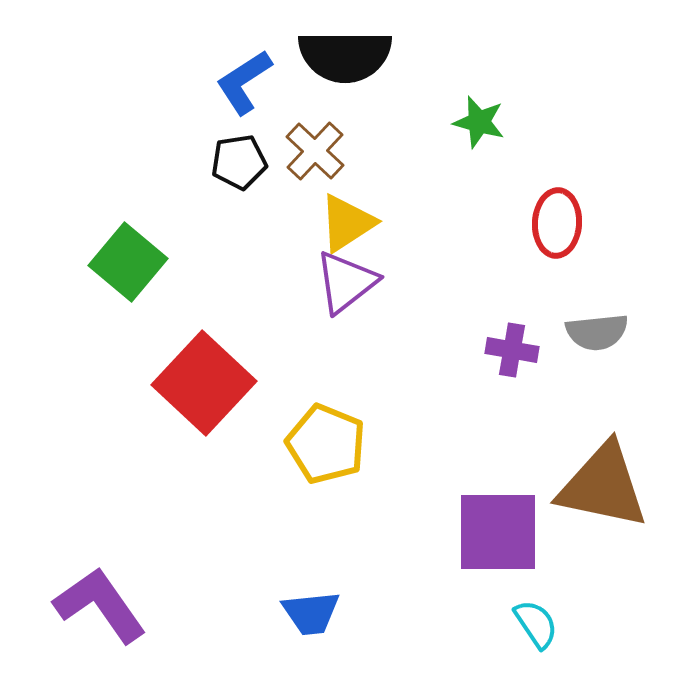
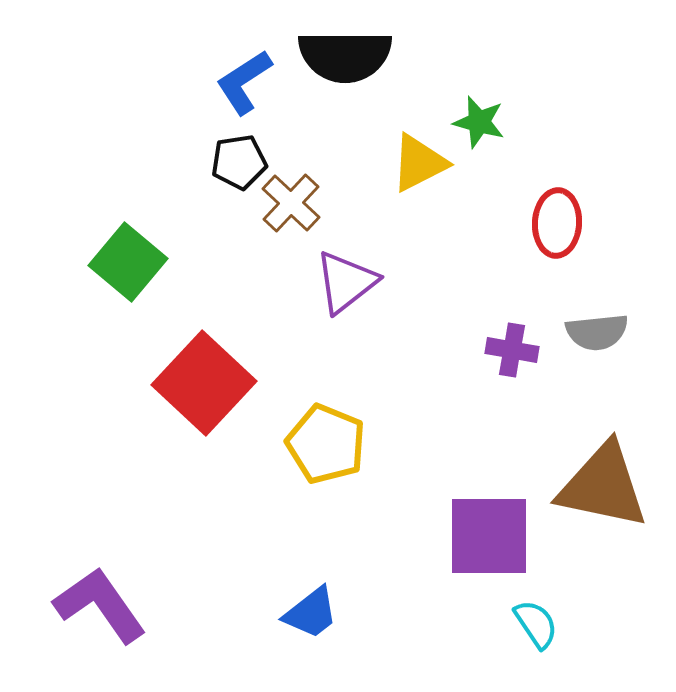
brown cross: moved 24 px left, 52 px down
yellow triangle: moved 72 px right, 60 px up; rotated 6 degrees clockwise
purple square: moved 9 px left, 4 px down
blue trapezoid: rotated 32 degrees counterclockwise
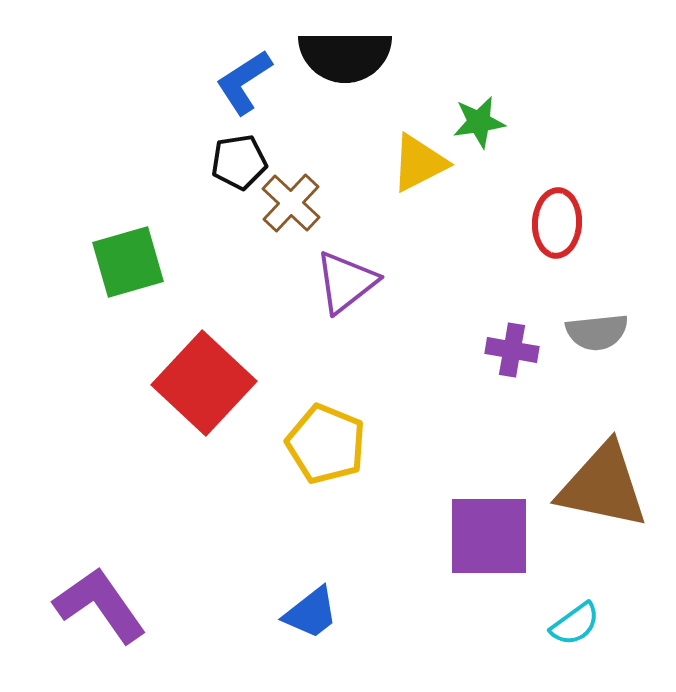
green star: rotated 24 degrees counterclockwise
green square: rotated 34 degrees clockwise
cyan semicircle: moved 39 px right; rotated 88 degrees clockwise
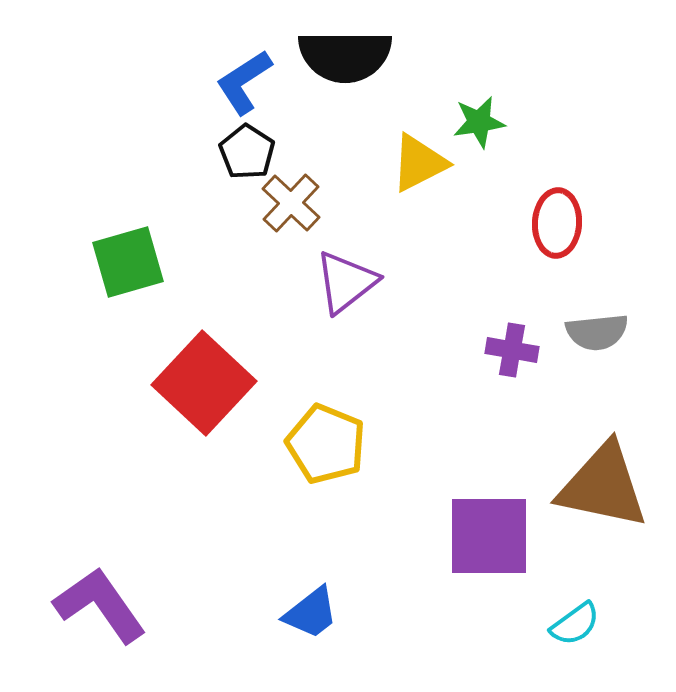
black pentagon: moved 8 px right, 10 px up; rotated 30 degrees counterclockwise
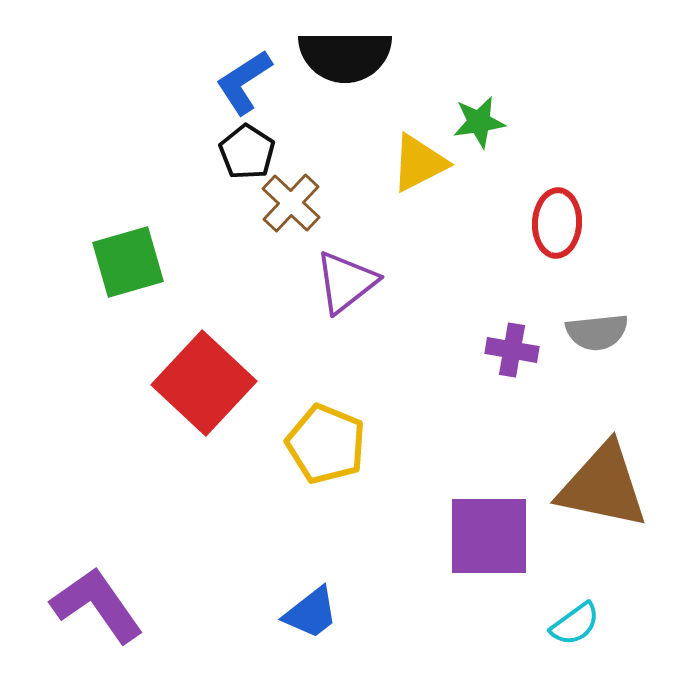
purple L-shape: moved 3 px left
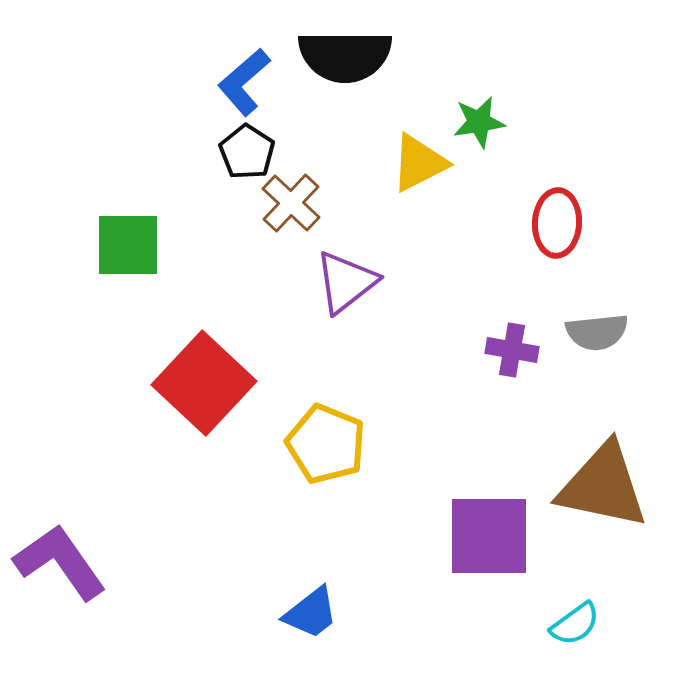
blue L-shape: rotated 8 degrees counterclockwise
green square: moved 17 px up; rotated 16 degrees clockwise
purple L-shape: moved 37 px left, 43 px up
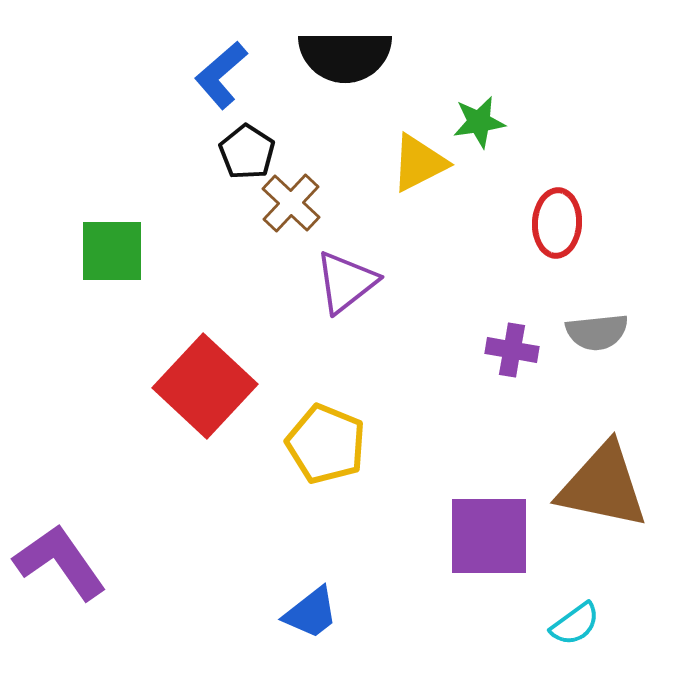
blue L-shape: moved 23 px left, 7 px up
green square: moved 16 px left, 6 px down
red square: moved 1 px right, 3 px down
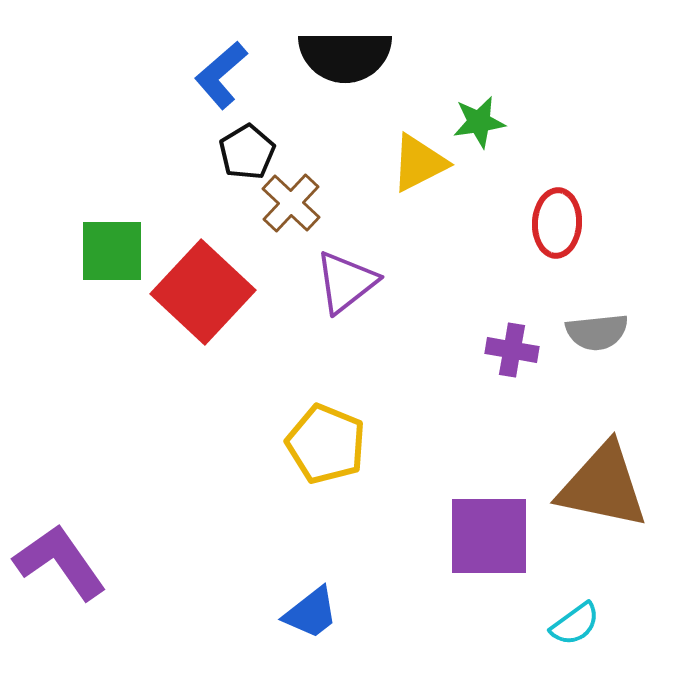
black pentagon: rotated 8 degrees clockwise
red square: moved 2 px left, 94 px up
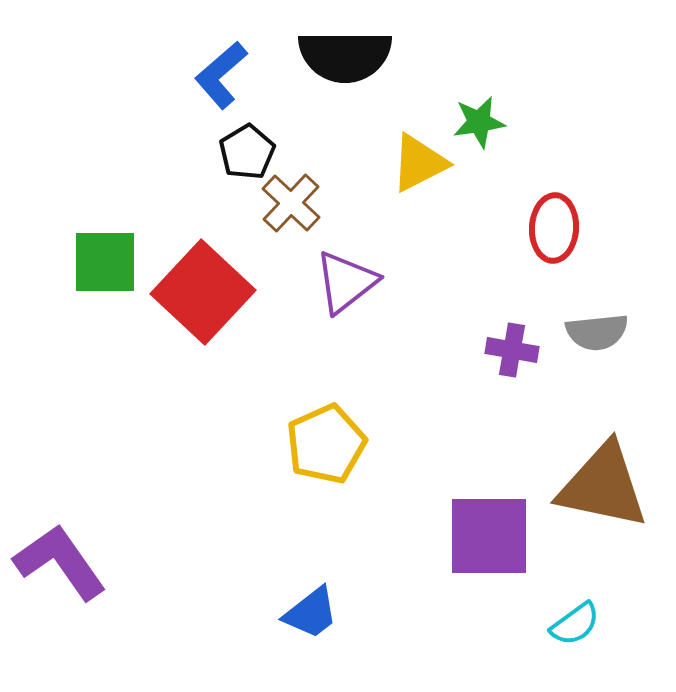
red ellipse: moved 3 px left, 5 px down
green square: moved 7 px left, 11 px down
yellow pentagon: rotated 26 degrees clockwise
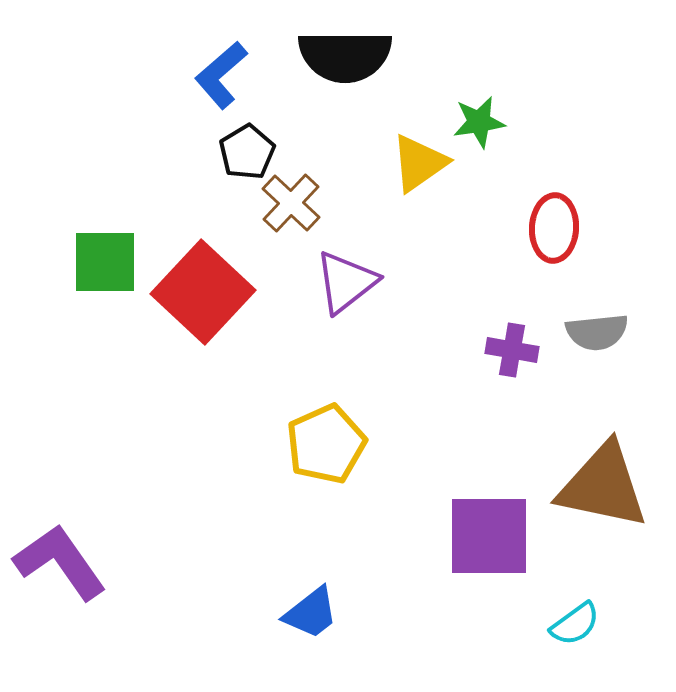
yellow triangle: rotated 8 degrees counterclockwise
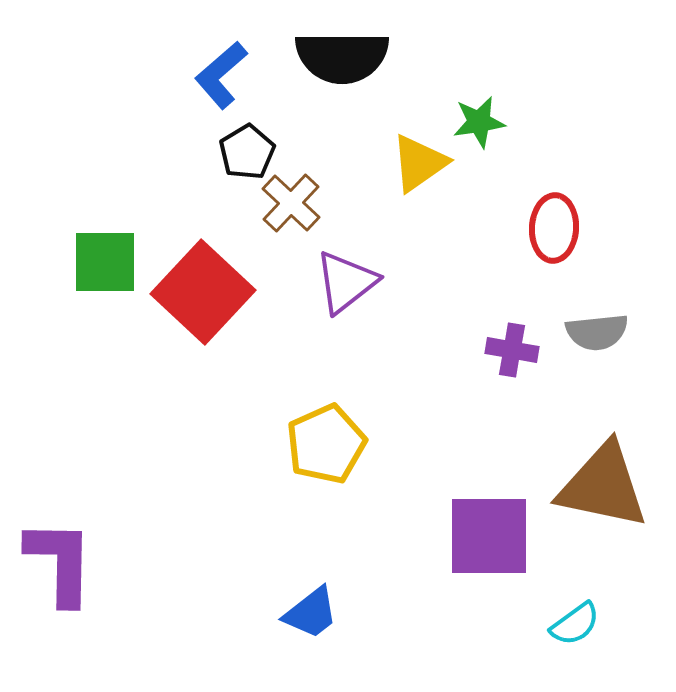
black semicircle: moved 3 px left, 1 px down
purple L-shape: rotated 36 degrees clockwise
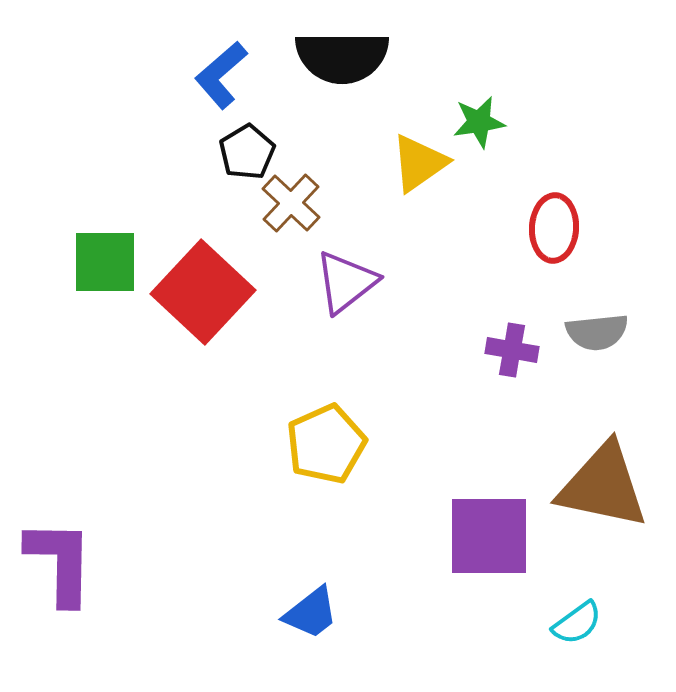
cyan semicircle: moved 2 px right, 1 px up
